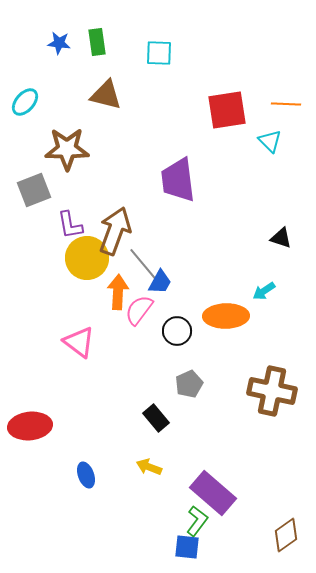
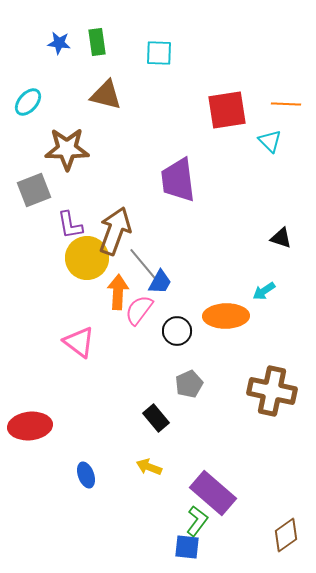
cyan ellipse: moved 3 px right
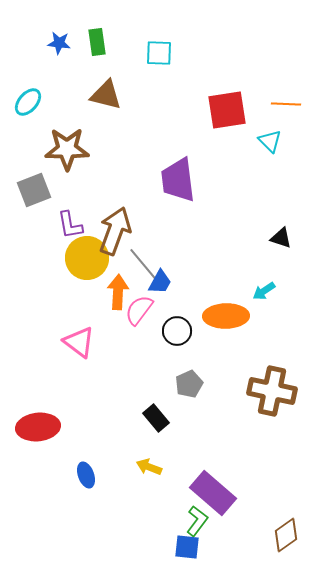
red ellipse: moved 8 px right, 1 px down
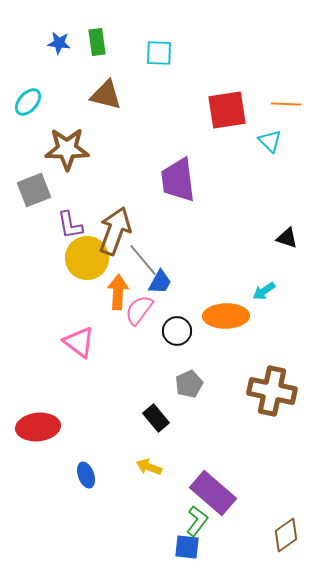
black triangle: moved 6 px right
gray line: moved 4 px up
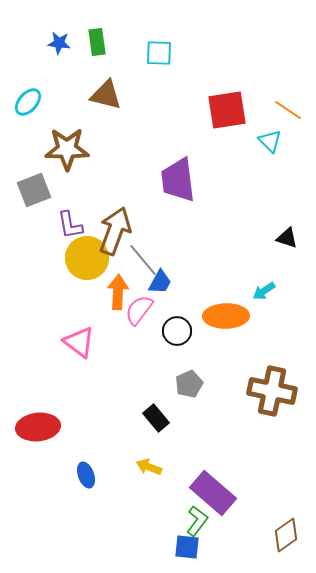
orange line: moved 2 px right, 6 px down; rotated 32 degrees clockwise
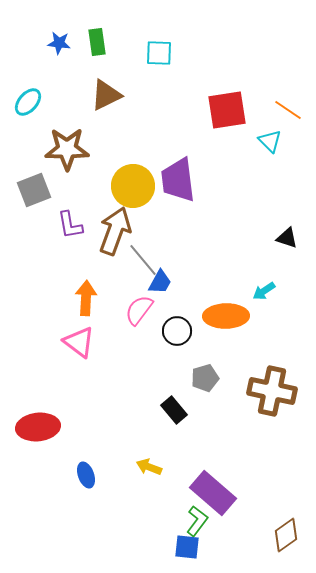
brown triangle: rotated 40 degrees counterclockwise
yellow circle: moved 46 px right, 72 px up
orange arrow: moved 32 px left, 6 px down
gray pentagon: moved 16 px right, 6 px up; rotated 8 degrees clockwise
black rectangle: moved 18 px right, 8 px up
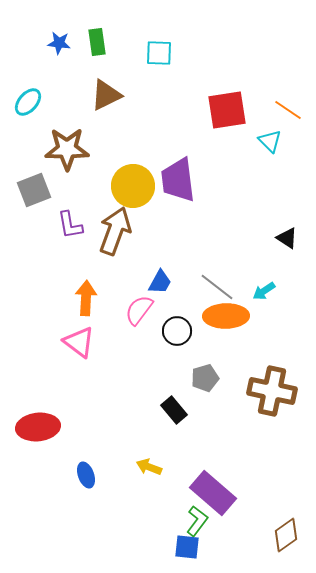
black triangle: rotated 15 degrees clockwise
gray line: moved 74 px right, 27 px down; rotated 12 degrees counterclockwise
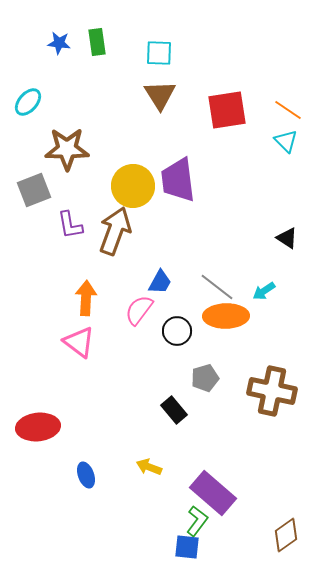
brown triangle: moved 54 px right; rotated 36 degrees counterclockwise
cyan triangle: moved 16 px right
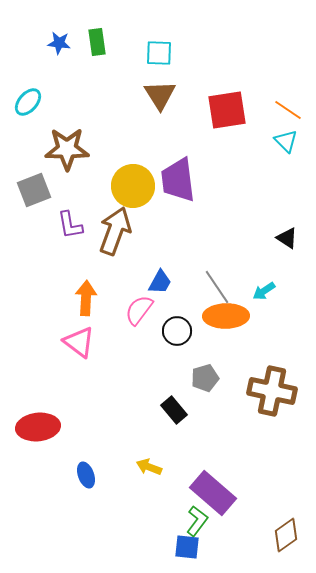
gray line: rotated 18 degrees clockwise
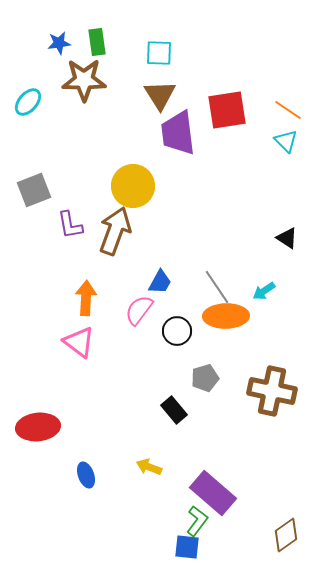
blue star: rotated 15 degrees counterclockwise
brown star: moved 17 px right, 69 px up
purple trapezoid: moved 47 px up
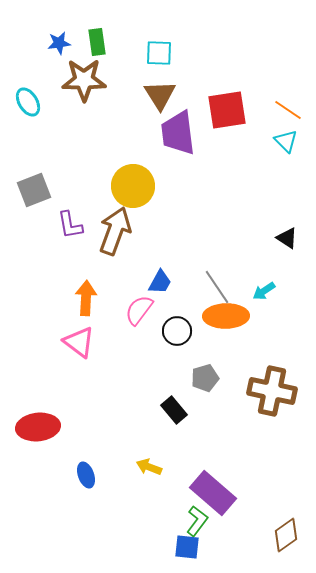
cyan ellipse: rotated 72 degrees counterclockwise
